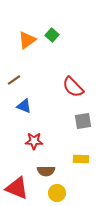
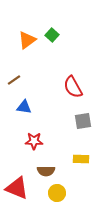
red semicircle: rotated 15 degrees clockwise
blue triangle: moved 1 px down; rotated 14 degrees counterclockwise
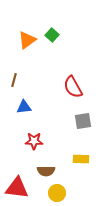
brown line: rotated 40 degrees counterclockwise
blue triangle: rotated 14 degrees counterclockwise
red triangle: rotated 15 degrees counterclockwise
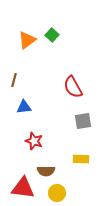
red star: rotated 18 degrees clockwise
red triangle: moved 6 px right
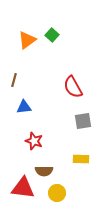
brown semicircle: moved 2 px left
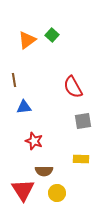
brown line: rotated 24 degrees counterclockwise
red triangle: moved 2 px down; rotated 50 degrees clockwise
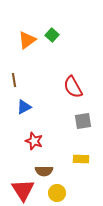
blue triangle: rotated 21 degrees counterclockwise
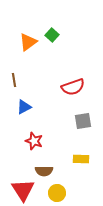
orange triangle: moved 1 px right, 2 px down
red semicircle: rotated 80 degrees counterclockwise
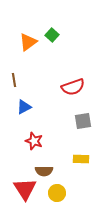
red triangle: moved 2 px right, 1 px up
